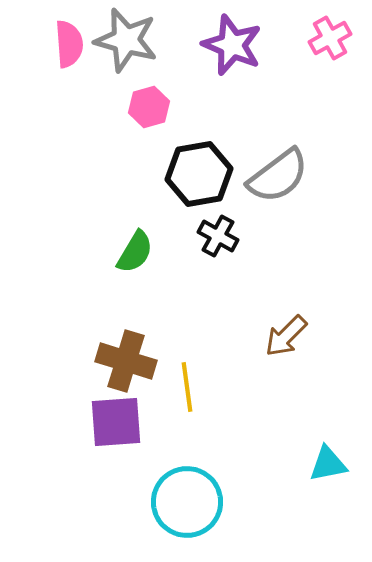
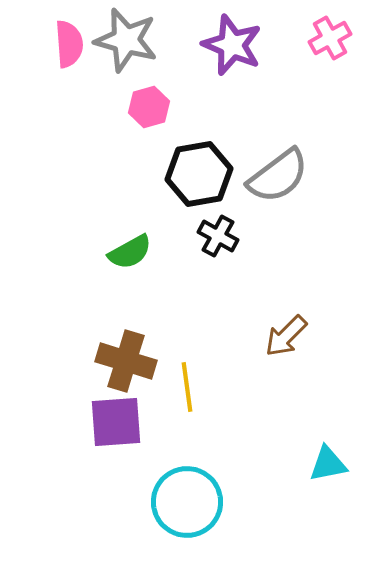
green semicircle: moved 5 px left; rotated 30 degrees clockwise
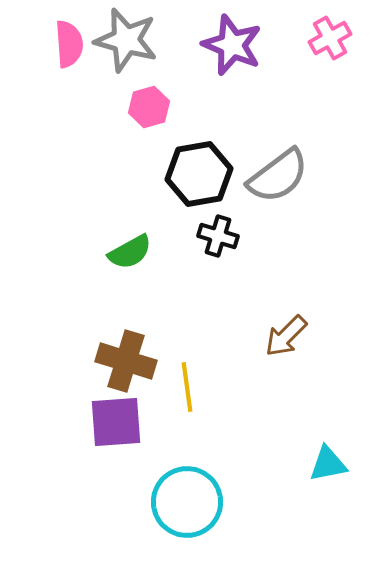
black cross: rotated 12 degrees counterclockwise
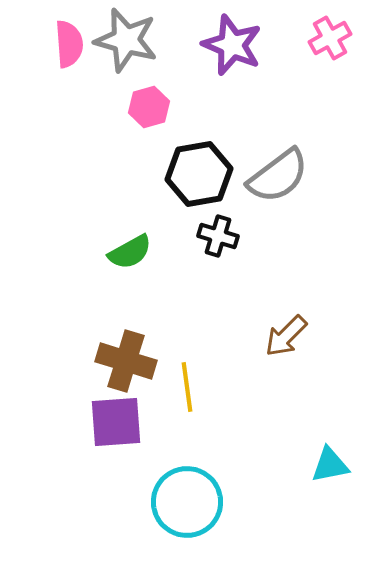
cyan triangle: moved 2 px right, 1 px down
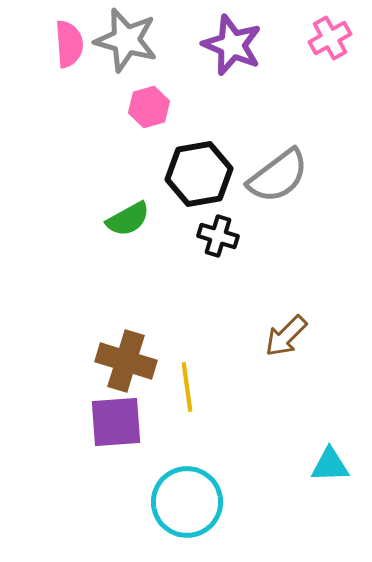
green semicircle: moved 2 px left, 33 px up
cyan triangle: rotated 9 degrees clockwise
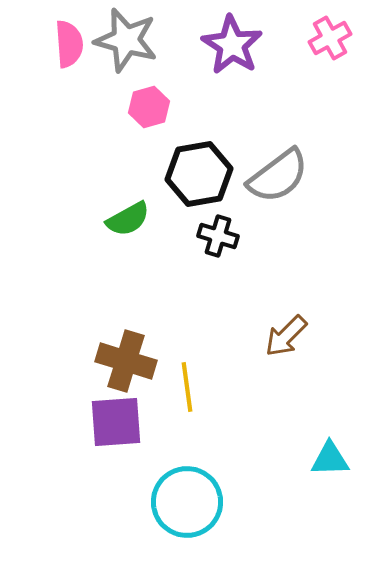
purple star: rotated 10 degrees clockwise
cyan triangle: moved 6 px up
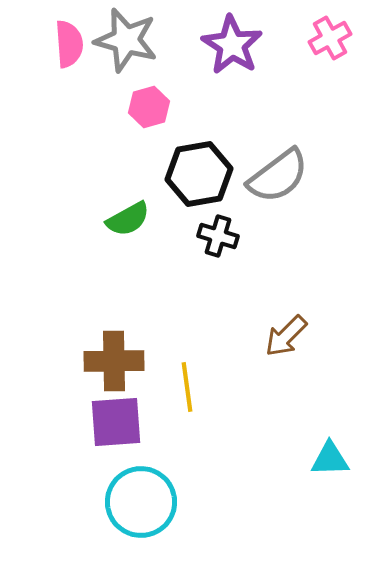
brown cross: moved 12 px left; rotated 18 degrees counterclockwise
cyan circle: moved 46 px left
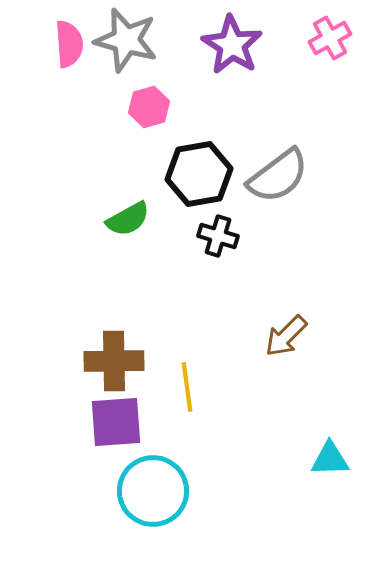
cyan circle: moved 12 px right, 11 px up
